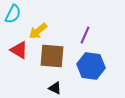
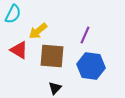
black triangle: rotated 48 degrees clockwise
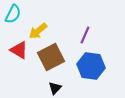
brown square: moved 1 px left, 1 px down; rotated 32 degrees counterclockwise
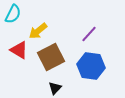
purple line: moved 4 px right, 1 px up; rotated 18 degrees clockwise
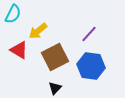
brown square: moved 4 px right
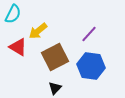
red triangle: moved 1 px left, 3 px up
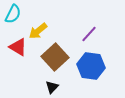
brown square: rotated 16 degrees counterclockwise
black triangle: moved 3 px left, 1 px up
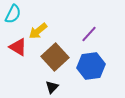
blue hexagon: rotated 16 degrees counterclockwise
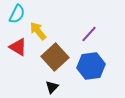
cyan semicircle: moved 4 px right
yellow arrow: rotated 90 degrees clockwise
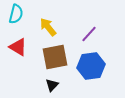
cyan semicircle: moved 1 px left; rotated 12 degrees counterclockwise
yellow arrow: moved 10 px right, 4 px up
brown square: rotated 32 degrees clockwise
black triangle: moved 2 px up
